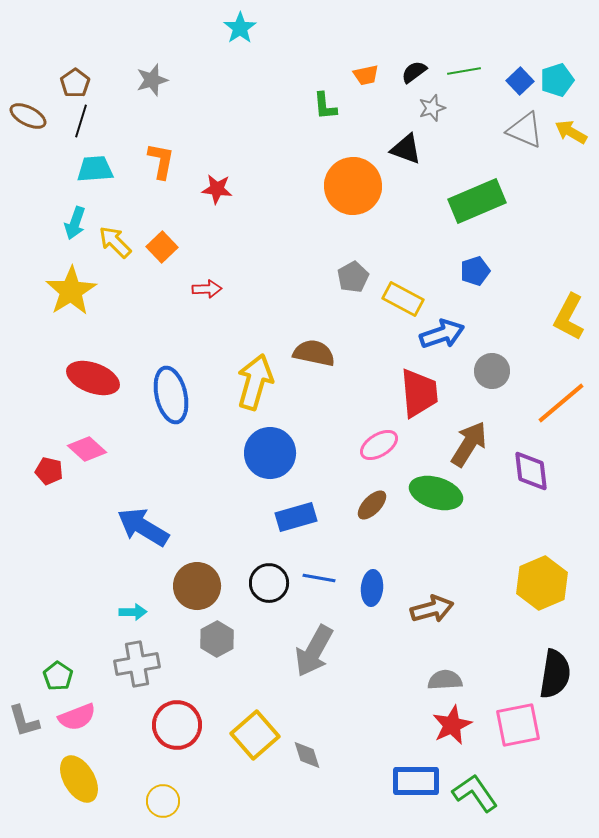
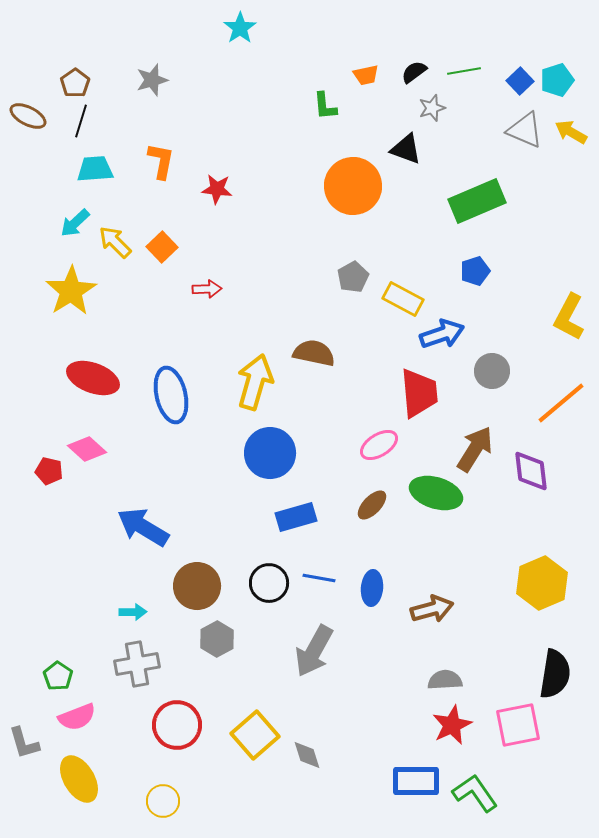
cyan arrow at (75, 223): rotated 28 degrees clockwise
brown arrow at (469, 444): moved 6 px right, 5 px down
gray L-shape at (24, 721): moved 22 px down
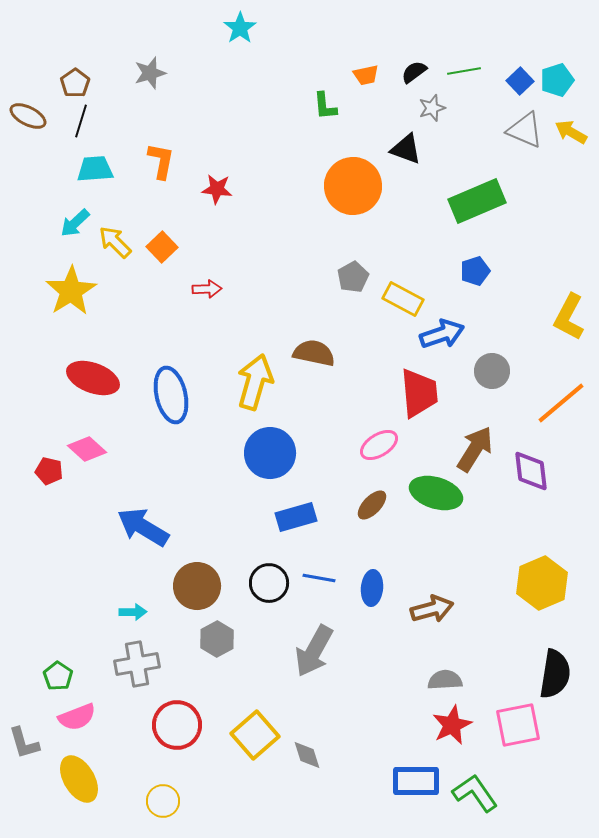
gray star at (152, 80): moved 2 px left, 7 px up
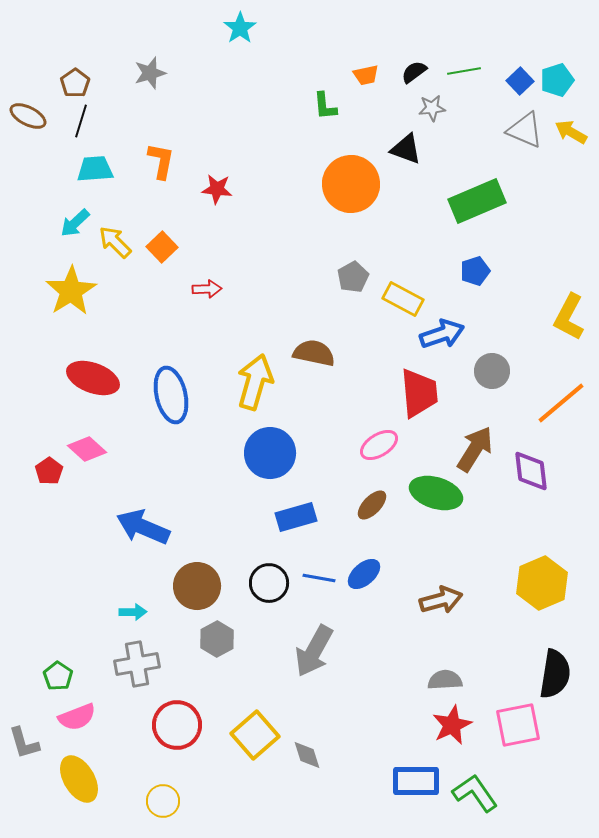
gray star at (432, 108): rotated 12 degrees clockwise
orange circle at (353, 186): moved 2 px left, 2 px up
red pentagon at (49, 471): rotated 24 degrees clockwise
blue arrow at (143, 527): rotated 8 degrees counterclockwise
blue ellipse at (372, 588): moved 8 px left, 14 px up; rotated 44 degrees clockwise
brown arrow at (432, 609): moved 9 px right, 9 px up
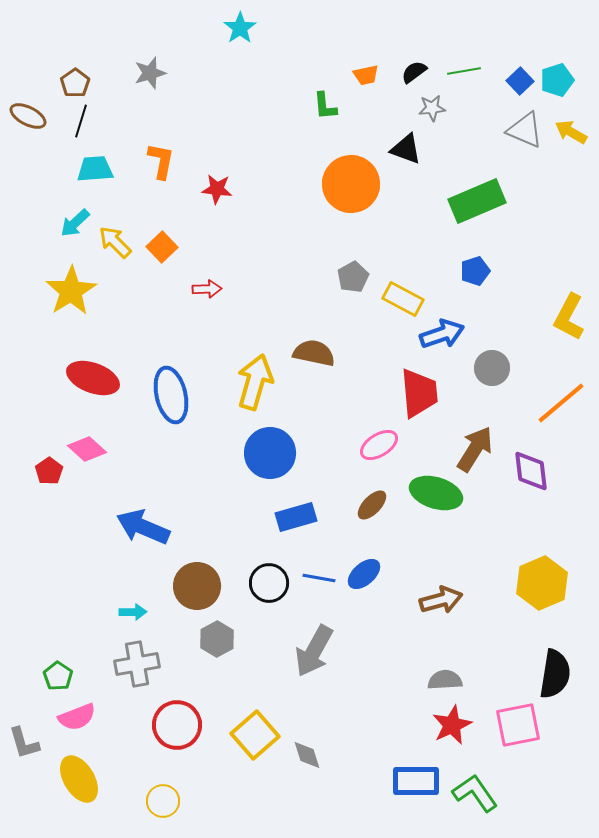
gray circle at (492, 371): moved 3 px up
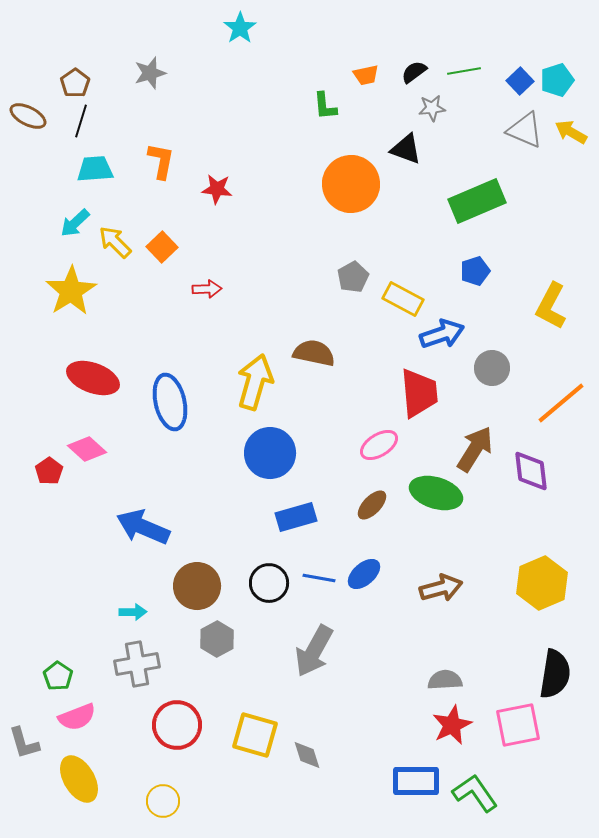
yellow L-shape at (569, 317): moved 18 px left, 11 px up
blue ellipse at (171, 395): moved 1 px left, 7 px down
brown arrow at (441, 600): moved 12 px up
yellow square at (255, 735): rotated 33 degrees counterclockwise
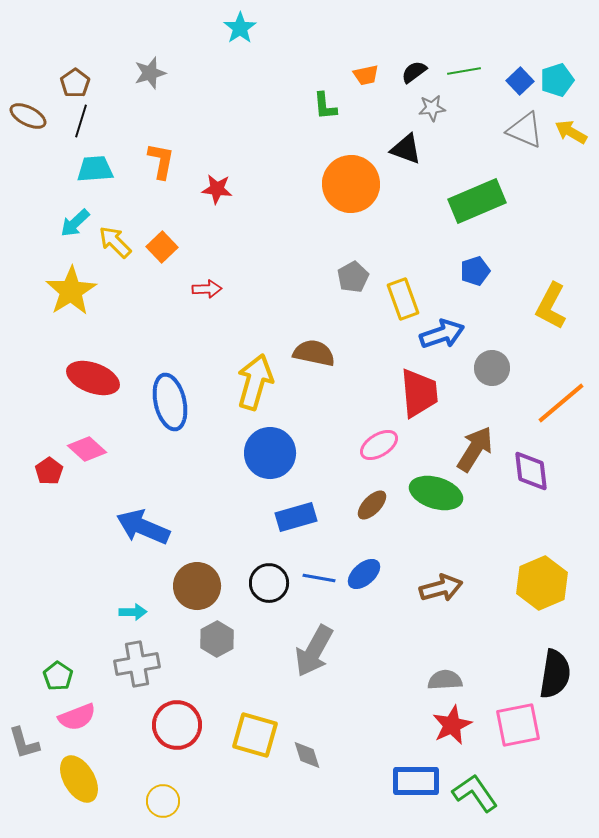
yellow rectangle at (403, 299): rotated 42 degrees clockwise
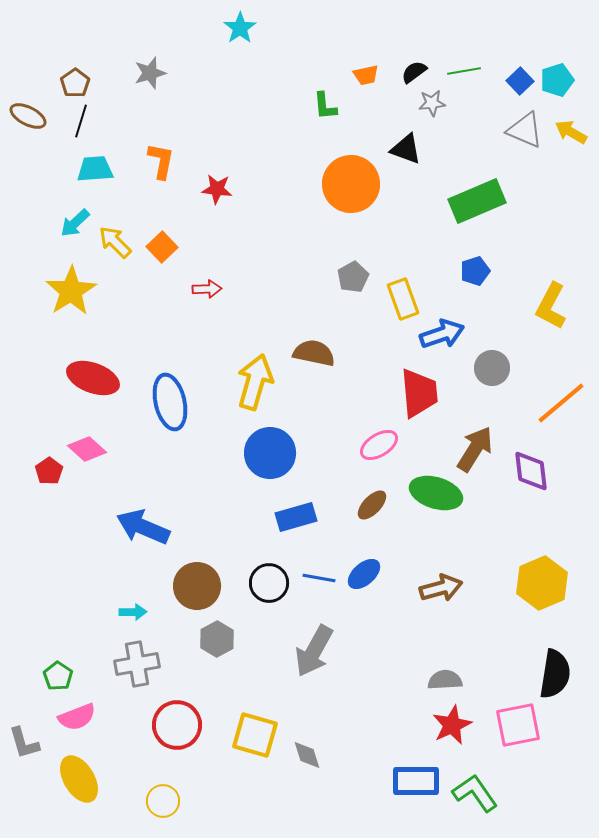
gray star at (432, 108): moved 5 px up
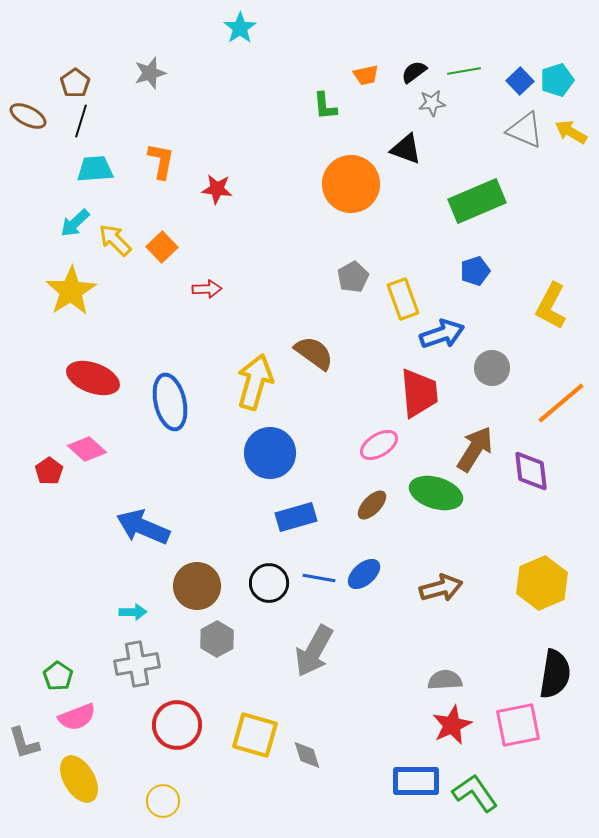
yellow arrow at (115, 242): moved 2 px up
brown semicircle at (314, 353): rotated 24 degrees clockwise
